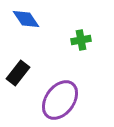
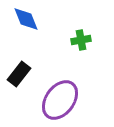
blue diamond: rotated 12 degrees clockwise
black rectangle: moved 1 px right, 1 px down
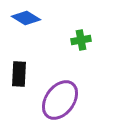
blue diamond: moved 1 px up; rotated 36 degrees counterclockwise
black rectangle: rotated 35 degrees counterclockwise
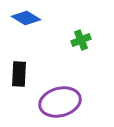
green cross: rotated 12 degrees counterclockwise
purple ellipse: moved 2 px down; rotated 39 degrees clockwise
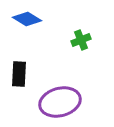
blue diamond: moved 1 px right, 1 px down
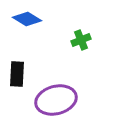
black rectangle: moved 2 px left
purple ellipse: moved 4 px left, 2 px up
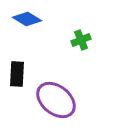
purple ellipse: rotated 54 degrees clockwise
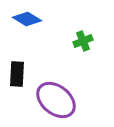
green cross: moved 2 px right, 1 px down
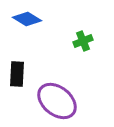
purple ellipse: moved 1 px right, 1 px down
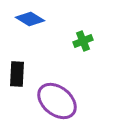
blue diamond: moved 3 px right
